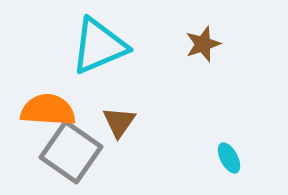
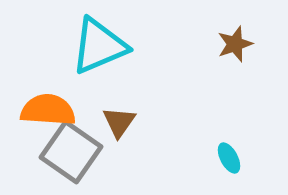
brown star: moved 32 px right
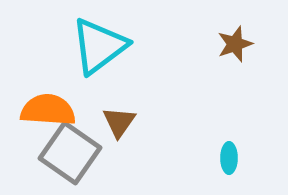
cyan triangle: rotated 14 degrees counterclockwise
gray square: moved 1 px left, 1 px down
cyan ellipse: rotated 28 degrees clockwise
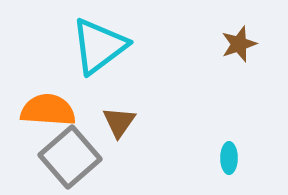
brown star: moved 4 px right
gray square: moved 4 px down; rotated 14 degrees clockwise
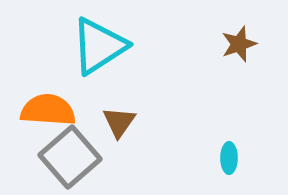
cyan triangle: rotated 4 degrees clockwise
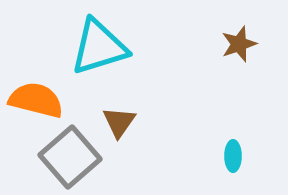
cyan triangle: moved 1 px down; rotated 16 degrees clockwise
orange semicircle: moved 12 px left, 10 px up; rotated 10 degrees clockwise
cyan ellipse: moved 4 px right, 2 px up
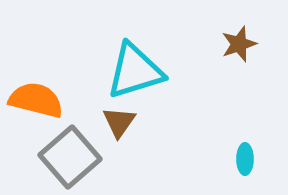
cyan triangle: moved 36 px right, 24 px down
cyan ellipse: moved 12 px right, 3 px down
